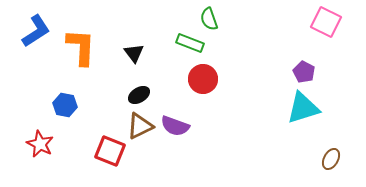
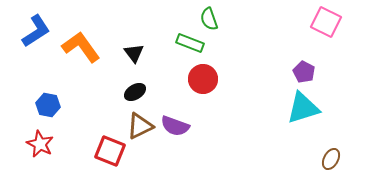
orange L-shape: rotated 39 degrees counterclockwise
black ellipse: moved 4 px left, 3 px up
blue hexagon: moved 17 px left
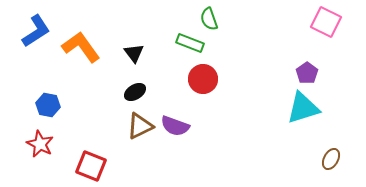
purple pentagon: moved 3 px right, 1 px down; rotated 10 degrees clockwise
red square: moved 19 px left, 15 px down
